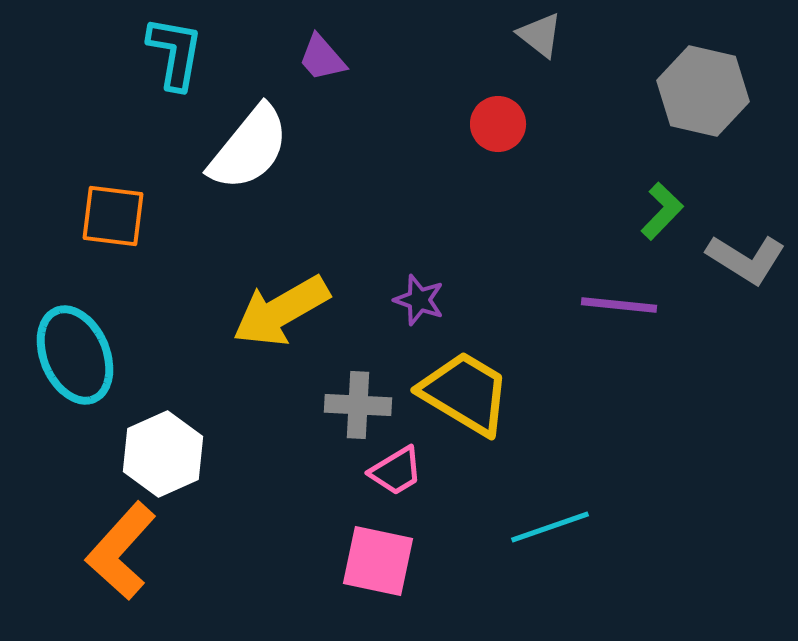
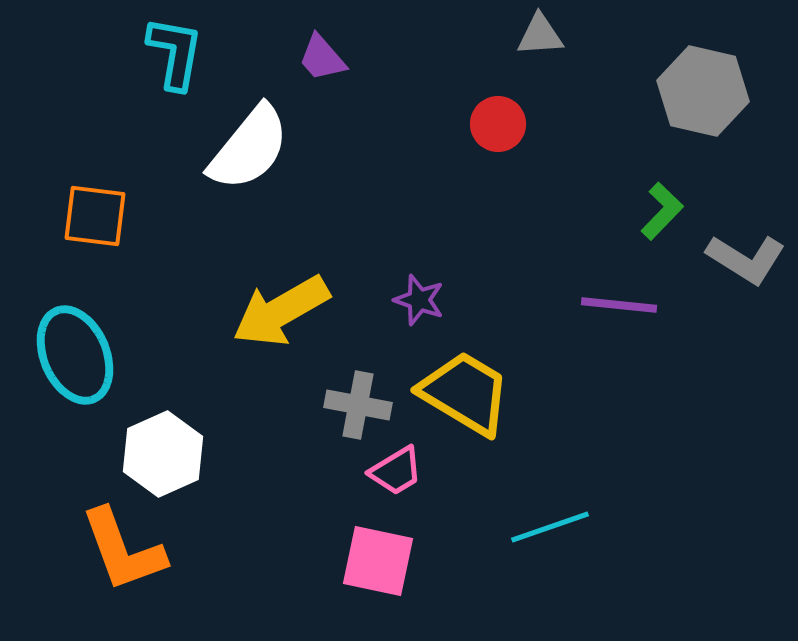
gray triangle: rotated 42 degrees counterclockwise
orange square: moved 18 px left
gray cross: rotated 8 degrees clockwise
orange L-shape: moved 2 px right, 1 px up; rotated 62 degrees counterclockwise
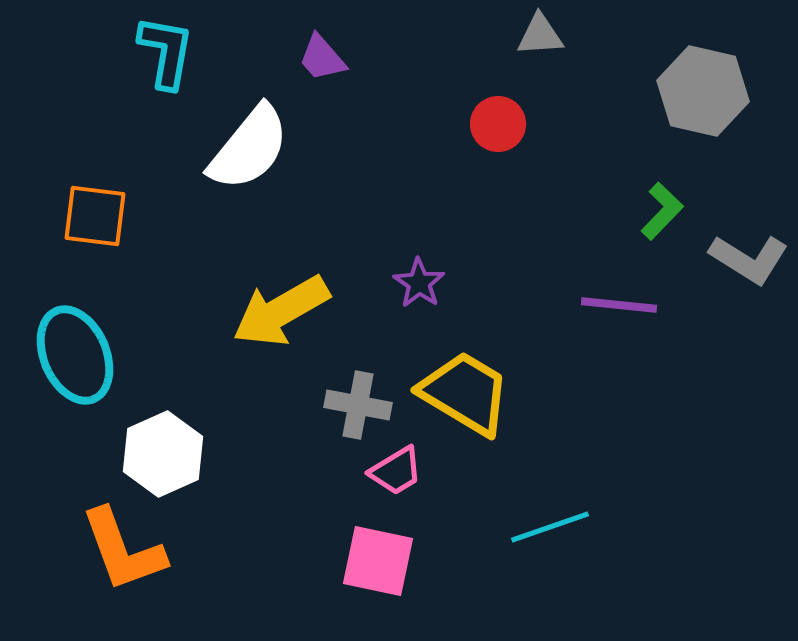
cyan L-shape: moved 9 px left, 1 px up
gray L-shape: moved 3 px right
purple star: moved 17 px up; rotated 15 degrees clockwise
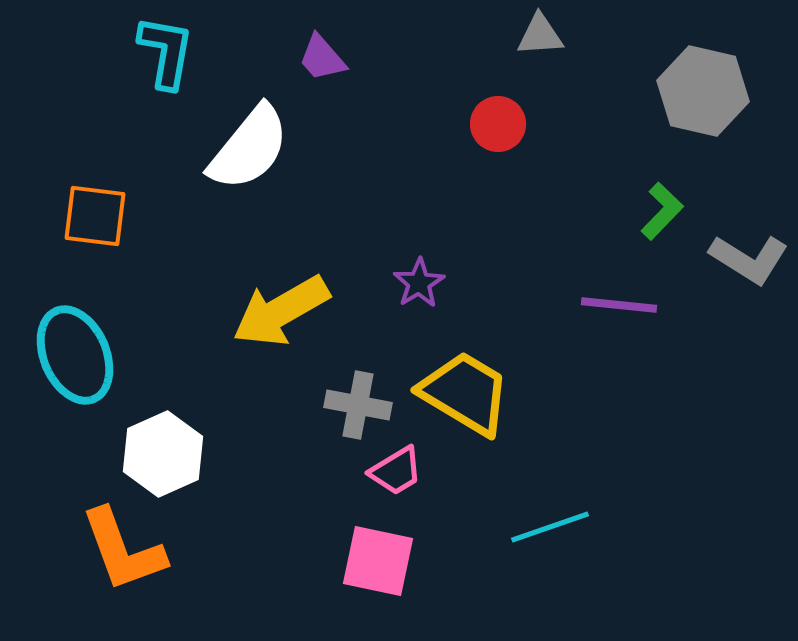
purple star: rotated 6 degrees clockwise
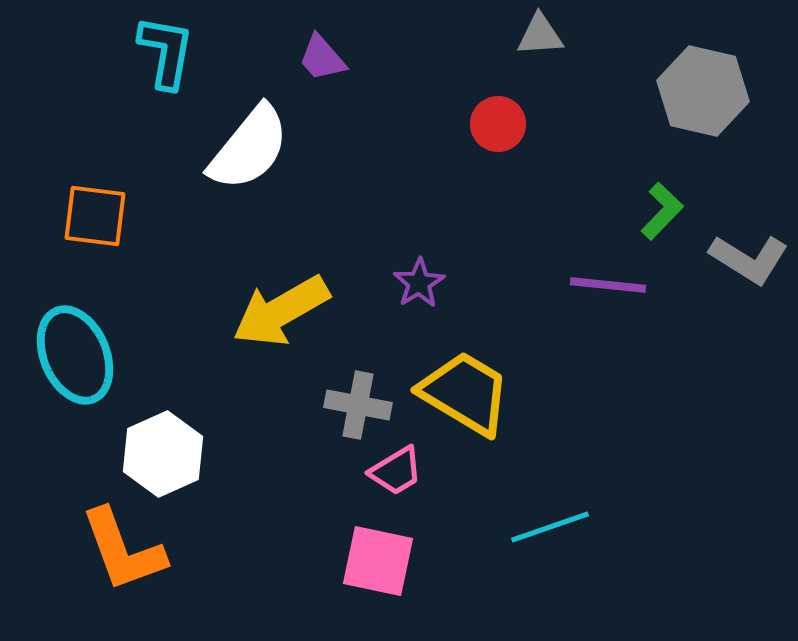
purple line: moved 11 px left, 20 px up
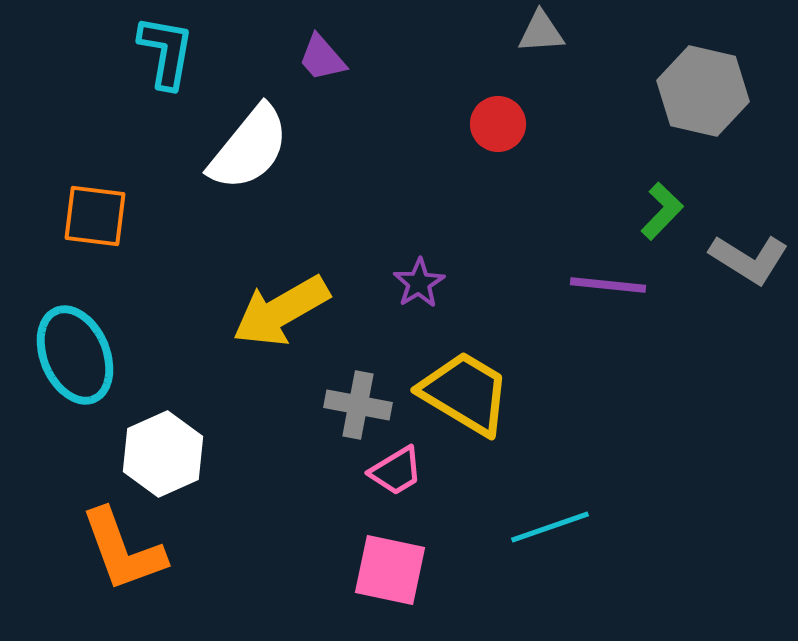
gray triangle: moved 1 px right, 3 px up
pink square: moved 12 px right, 9 px down
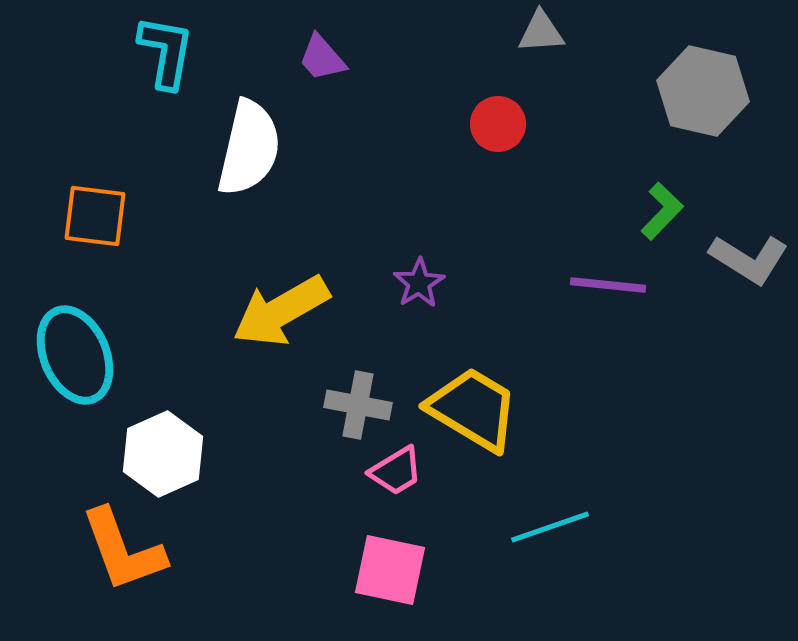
white semicircle: rotated 26 degrees counterclockwise
yellow trapezoid: moved 8 px right, 16 px down
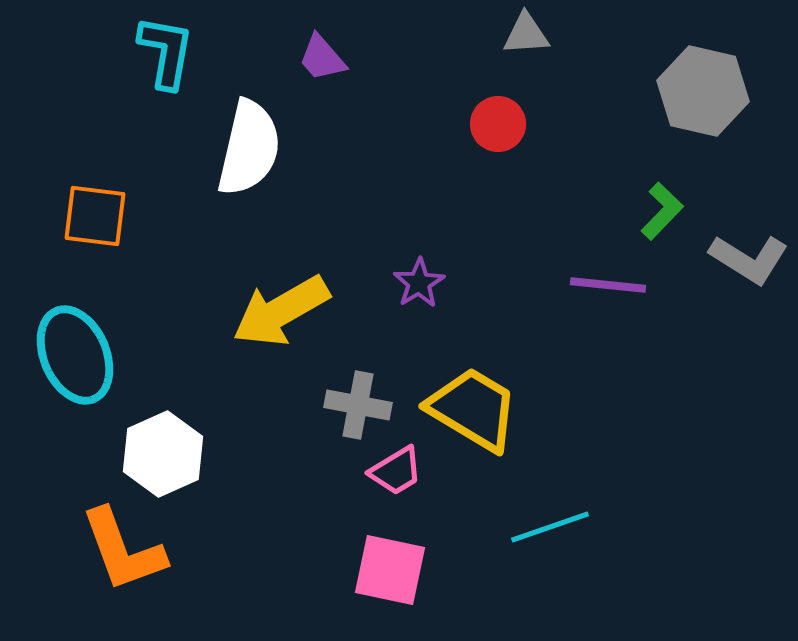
gray triangle: moved 15 px left, 2 px down
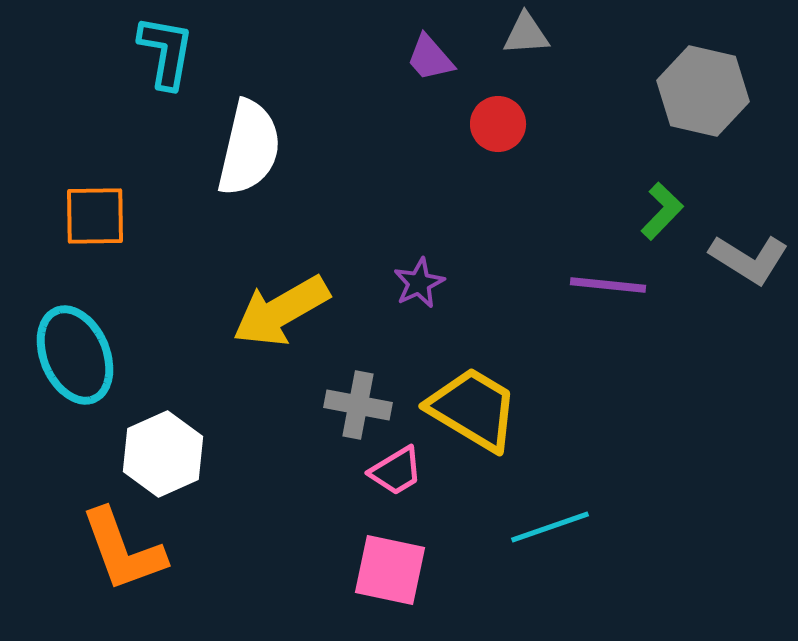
purple trapezoid: moved 108 px right
orange square: rotated 8 degrees counterclockwise
purple star: rotated 6 degrees clockwise
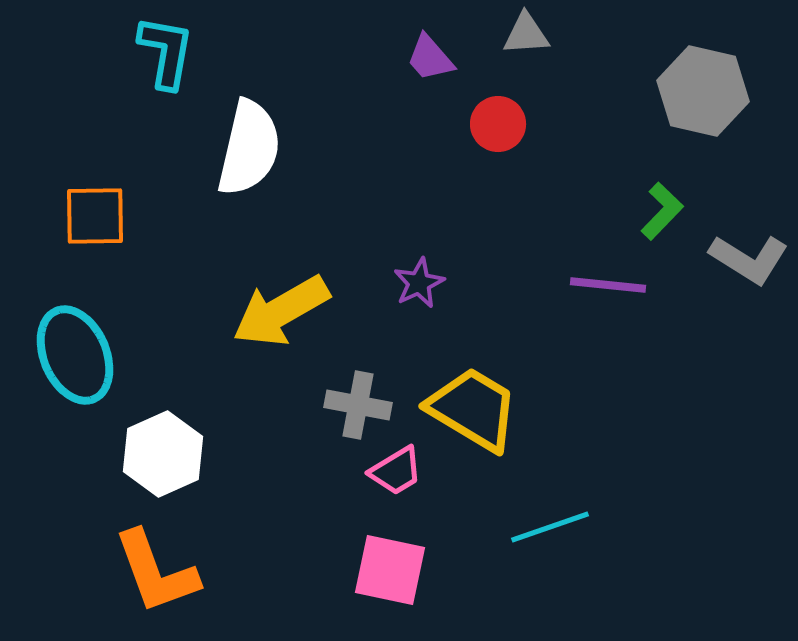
orange L-shape: moved 33 px right, 22 px down
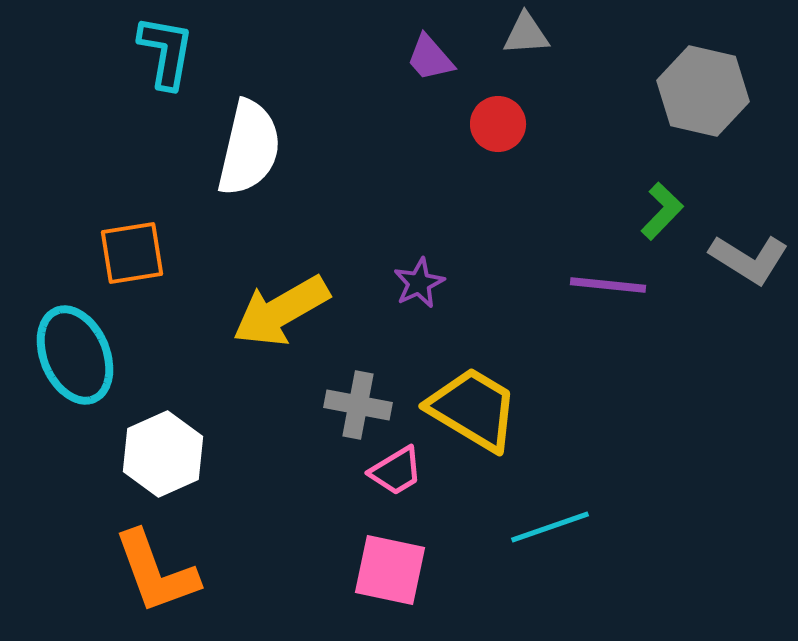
orange square: moved 37 px right, 37 px down; rotated 8 degrees counterclockwise
